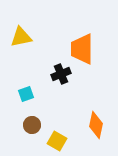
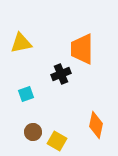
yellow triangle: moved 6 px down
brown circle: moved 1 px right, 7 px down
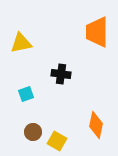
orange trapezoid: moved 15 px right, 17 px up
black cross: rotated 30 degrees clockwise
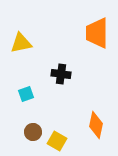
orange trapezoid: moved 1 px down
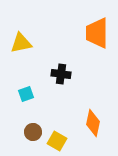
orange diamond: moved 3 px left, 2 px up
